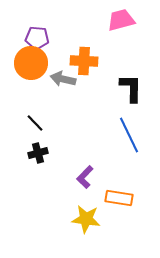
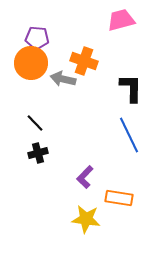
orange cross: rotated 16 degrees clockwise
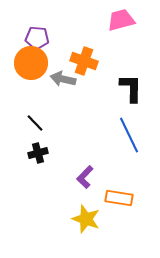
yellow star: rotated 12 degrees clockwise
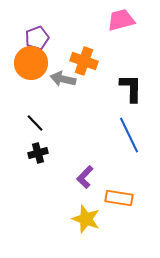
purple pentagon: rotated 25 degrees counterclockwise
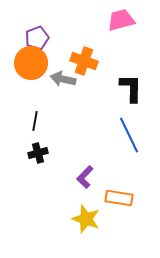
black line: moved 2 px up; rotated 54 degrees clockwise
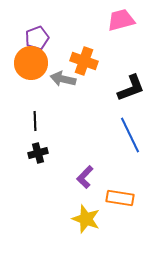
black L-shape: rotated 68 degrees clockwise
black line: rotated 12 degrees counterclockwise
blue line: moved 1 px right
orange rectangle: moved 1 px right
